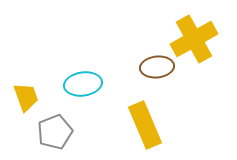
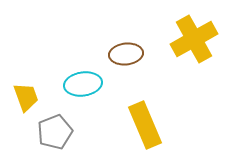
brown ellipse: moved 31 px left, 13 px up
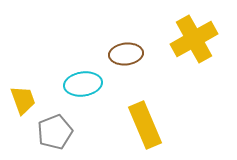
yellow trapezoid: moved 3 px left, 3 px down
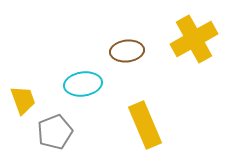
brown ellipse: moved 1 px right, 3 px up
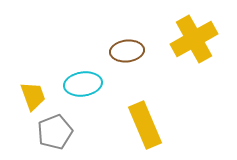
yellow trapezoid: moved 10 px right, 4 px up
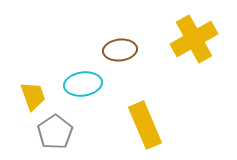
brown ellipse: moved 7 px left, 1 px up
gray pentagon: rotated 12 degrees counterclockwise
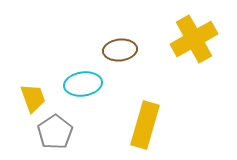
yellow trapezoid: moved 2 px down
yellow rectangle: rotated 39 degrees clockwise
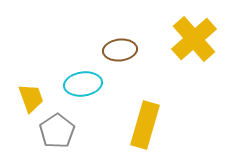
yellow cross: rotated 12 degrees counterclockwise
yellow trapezoid: moved 2 px left
gray pentagon: moved 2 px right, 1 px up
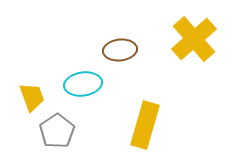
yellow trapezoid: moved 1 px right, 1 px up
